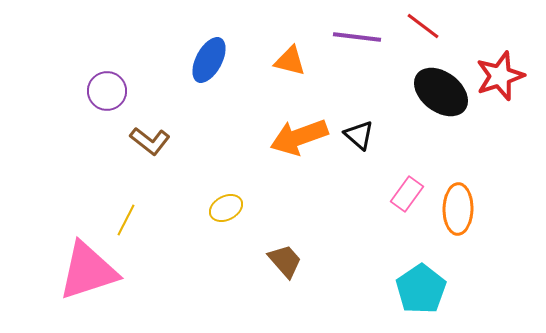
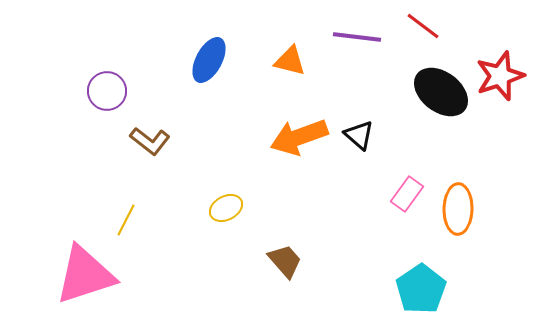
pink triangle: moved 3 px left, 4 px down
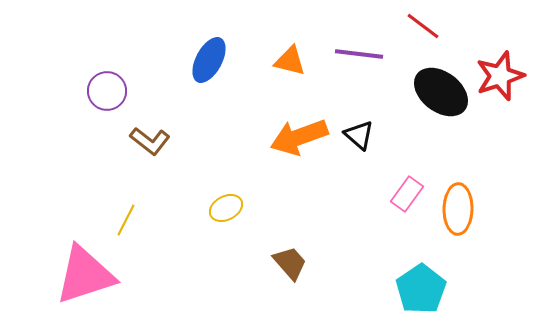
purple line: moved 2 px right, 17 px down
brown trapezoid: moved 5 px right, 2 px down
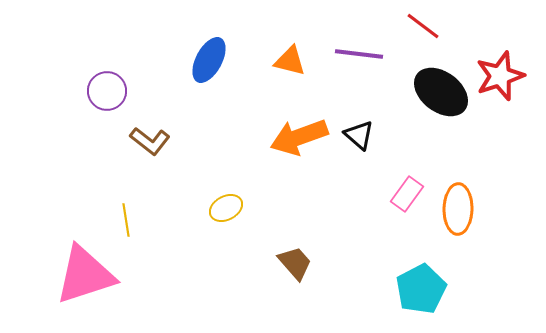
yellow line: rotated 36 degrees counterclockwise
brown trapezoid: moved 5 px right
cyan pentagon: rotated 6 degrees clockwise
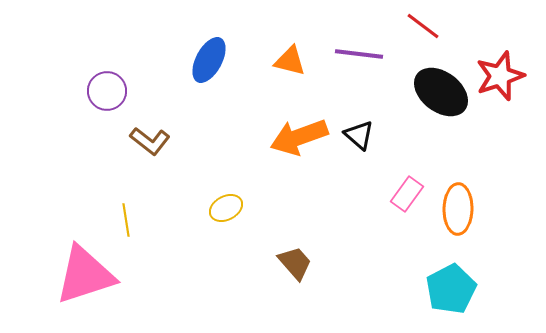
cyan pentagon: moved 30 px right
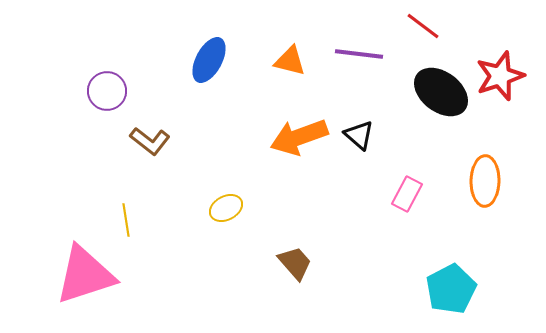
pink rectangle: rotated 8 degrees counterclockwise
orange ellipse: moved 27 px right, 28 px up
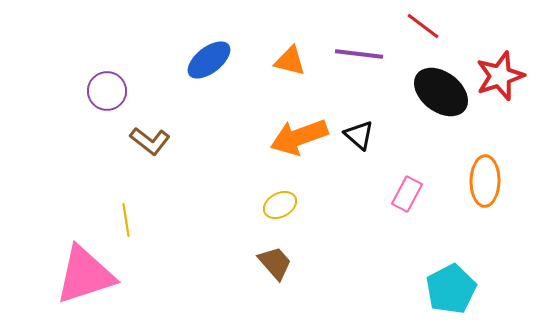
blue ellipse: rotated 24 degrees clockwise
yellow ellipse: moved 54 px right, 3 px up
brown trapezoid: moved 20 px left
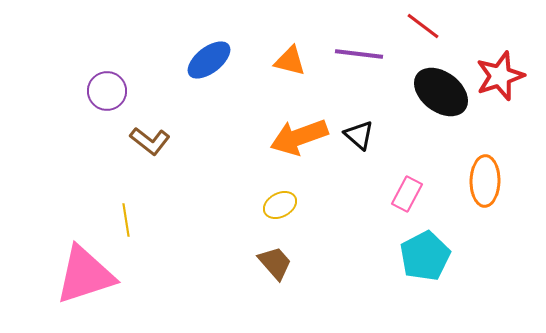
cyan pentagon: moved 26 px left, 33 px up
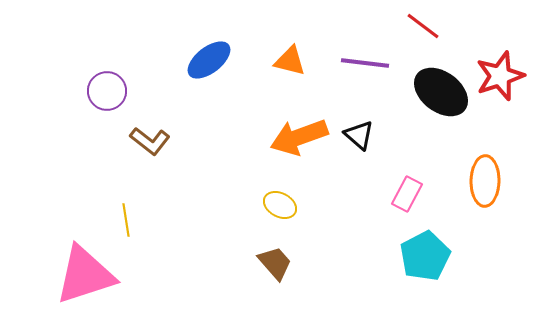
purple line: moved 6 px right, 9 px down
yellow ellipse: rotated 56 degrees clockwise
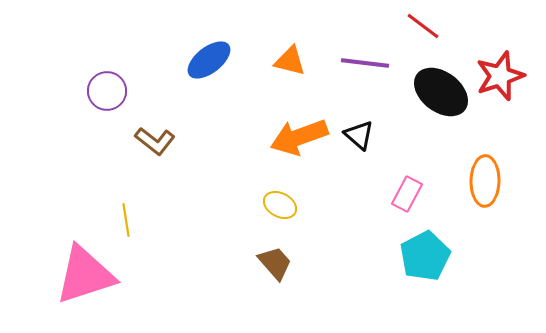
brown L-shape: moved 5 px right
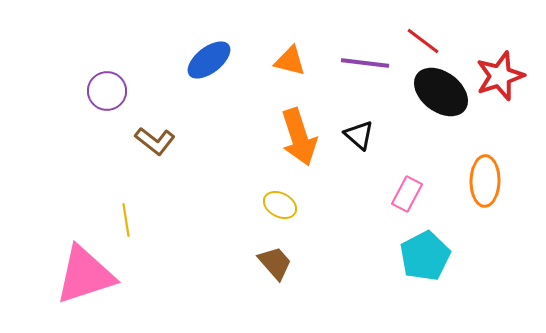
red line: moved 15 px down
orange arrow: rotated 88 degrees counterclockwise
